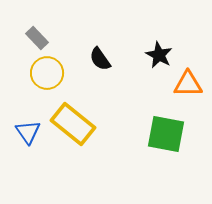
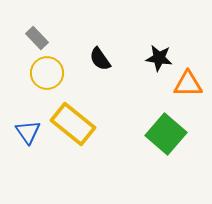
black star: moved 3 px down; rotated 20 degrees counterclockwise
green square: rotated 30 degrees clockwise
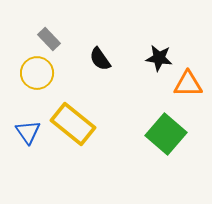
gray rectangle: moved 12 px right, 1 px down
yellow circle: moved 10 px left
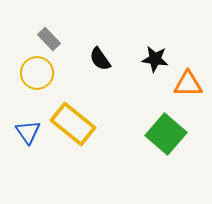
black star: moved 4 px left, 1 px down
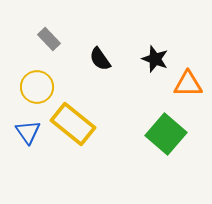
black star: rotated 12 degrees clockwise
yellow circle: moved 14 px down
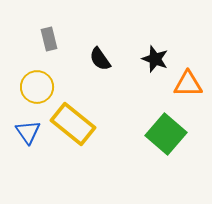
gray rectangle: rotated 30 degrees clockwise
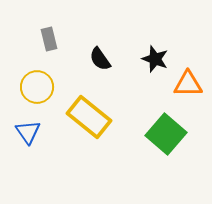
yellow rectangle: moved 16 px right, 7 px up
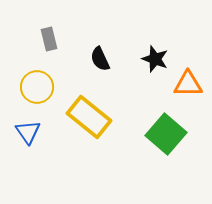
black semicircle: rotated 10 degrees clockwise
